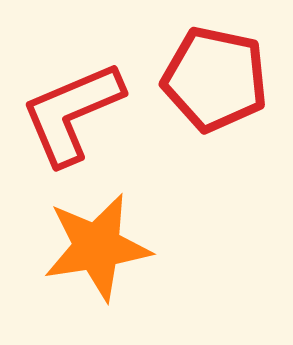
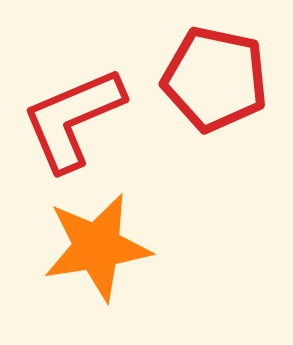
red L-shape: moved 1 px right, 6 px down
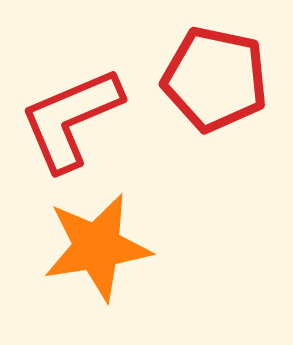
red L-shape: moved 2 px left
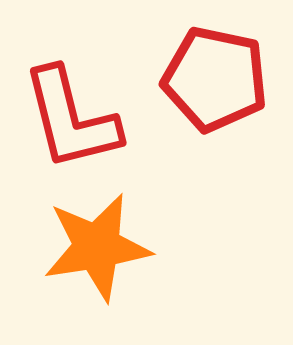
red L-shape: rotated 81 degrees counterclockwise
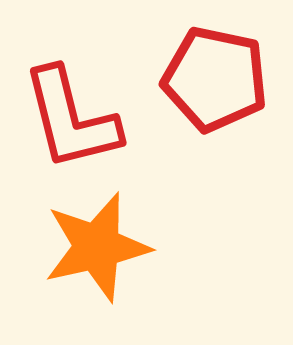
orange star: rotated 4 degrees counterclockwise
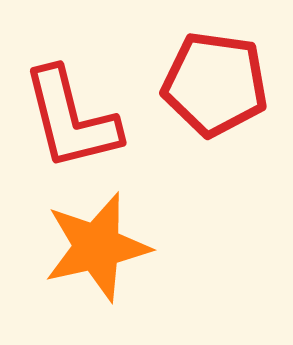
red pentagon: moved 5 px down; rotated 4 degrees counterclockwise
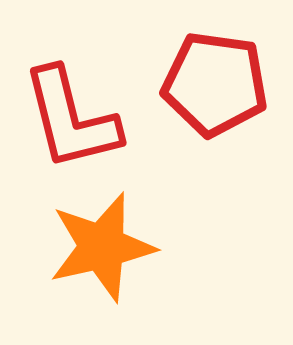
orange star: moved 5 px right
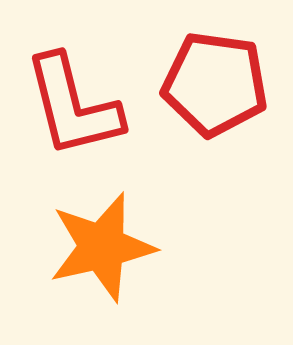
red L-shape: moved 2 px right, 13 px up
